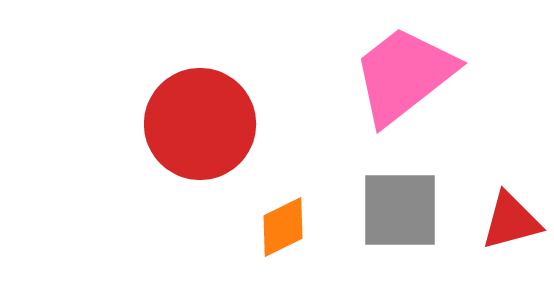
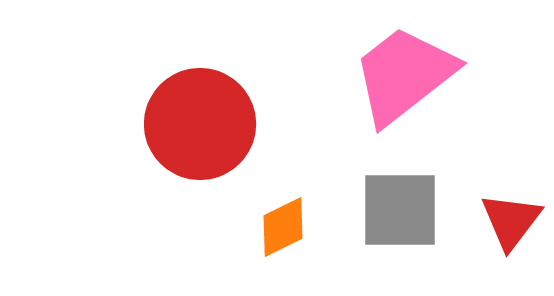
red triangle: rotated 38 degrees counterclockwise
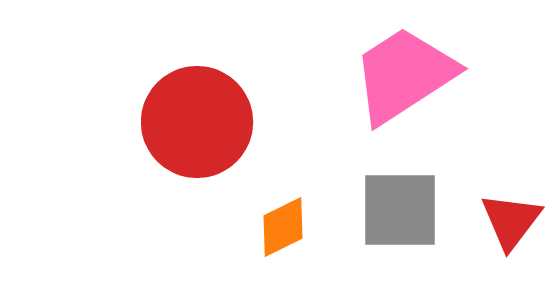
pink trapezoid: rotated 5 degrees clockwise
red circle: moved 3 px left, 2 px up
